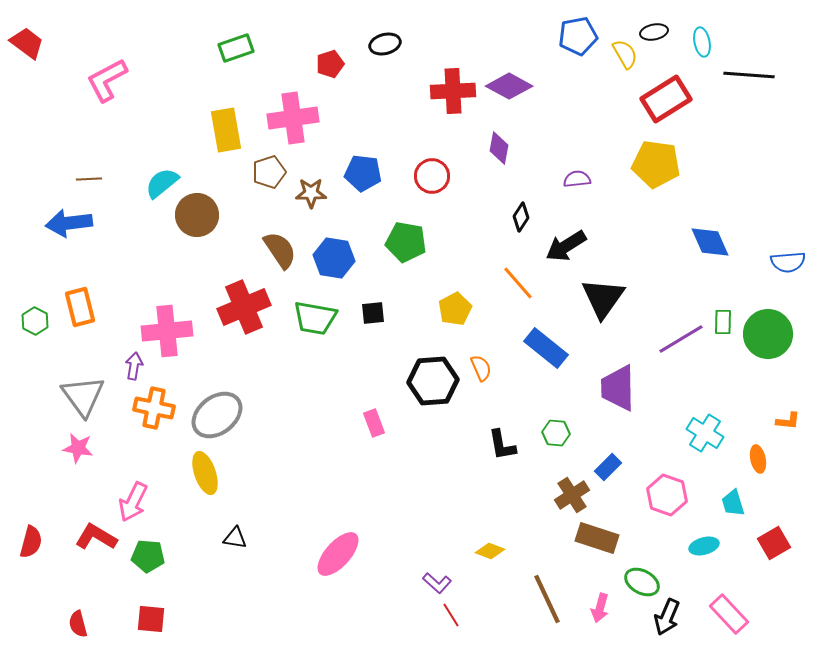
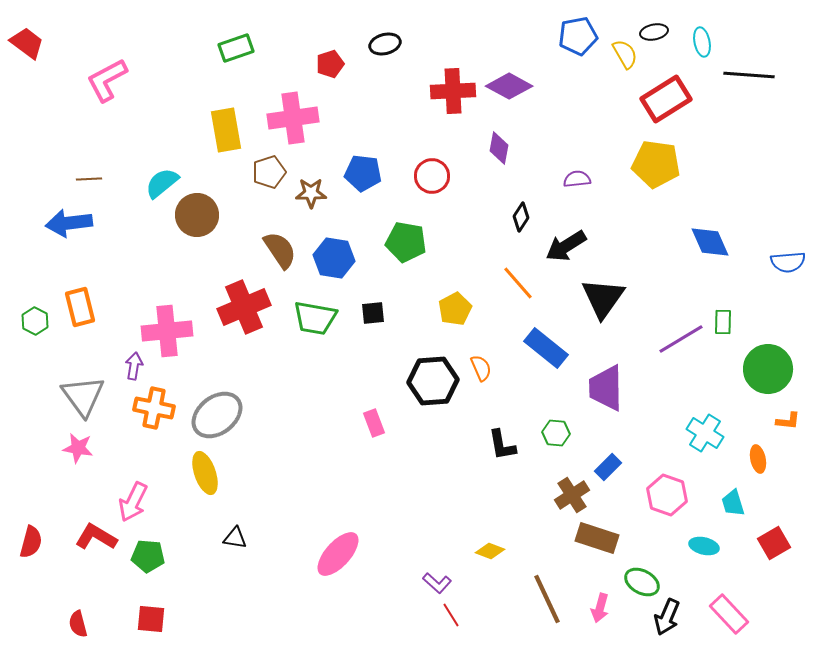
green circle at (768, 334): moved 35 px down
purple trapezoid at (618, 388): moved 12 px left
cyan ellipse at (704, 546): rotated 28 degrees clockwise
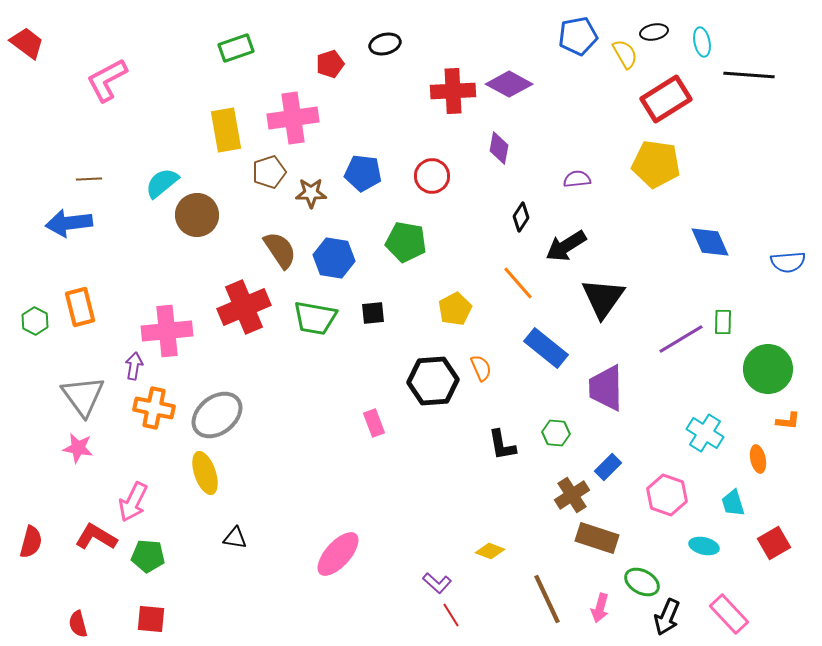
purple diamond at (509, 86): moved 2 px up
